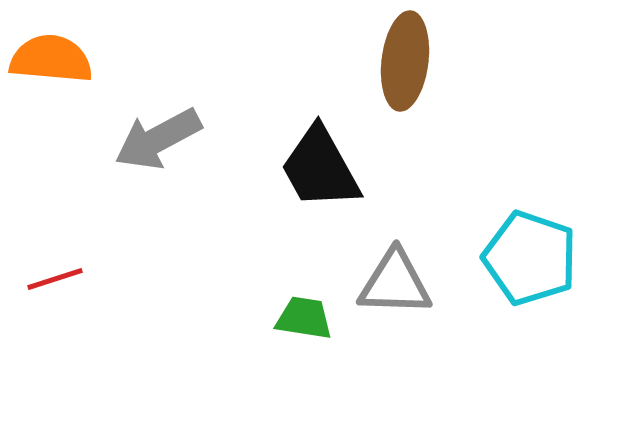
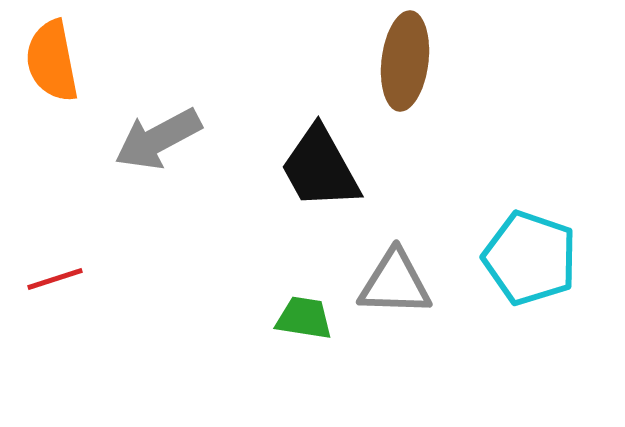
orange semicircle: moved 1 px right, 2 px down; rotated 106 degrees counterclockwise
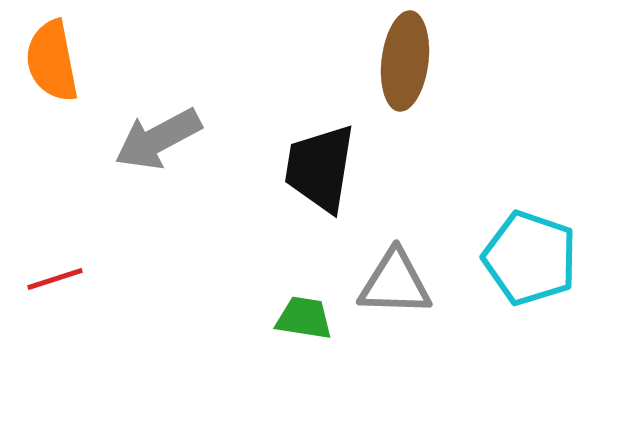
black trapezoid: rotated 38 degrees clockwise
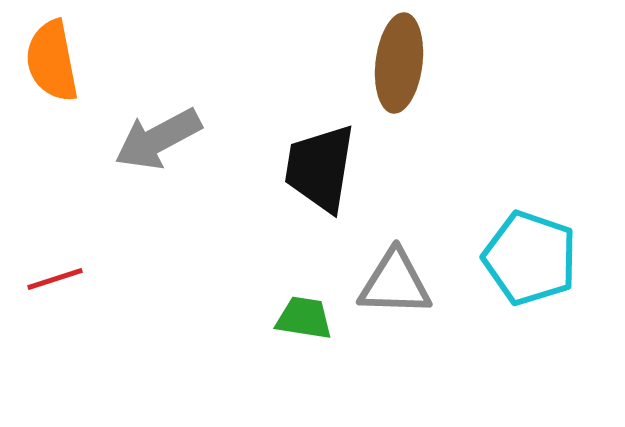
brown ellipse: moved 6 px left, 2 px down
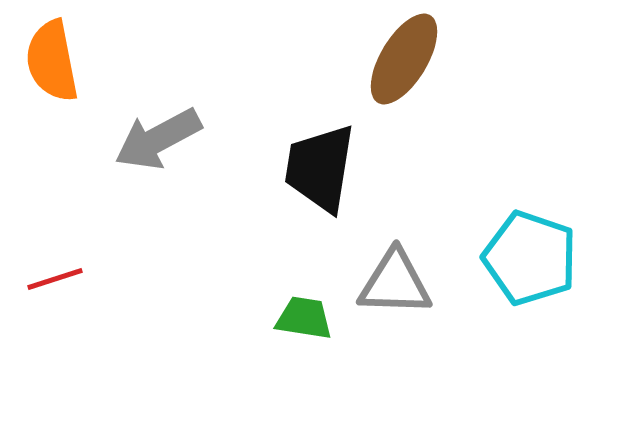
brown ellipse: moved 5 px right, 4 px up; rotated 24 degrees clockwise
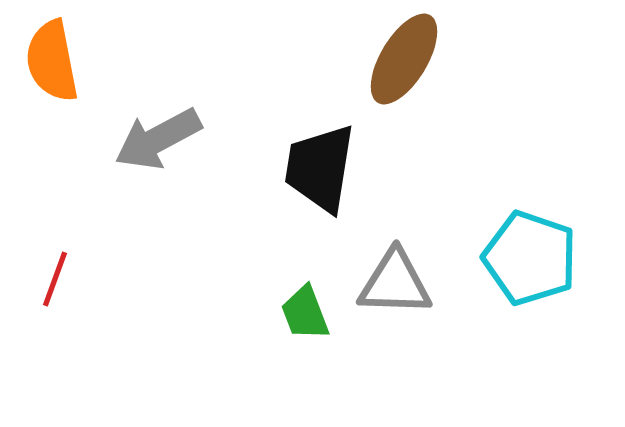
red line: rotated 52 degrees counterclockwise
green trapezoid: moved 1 px right, 5 px up; rotated 120 degrees counterclockwise
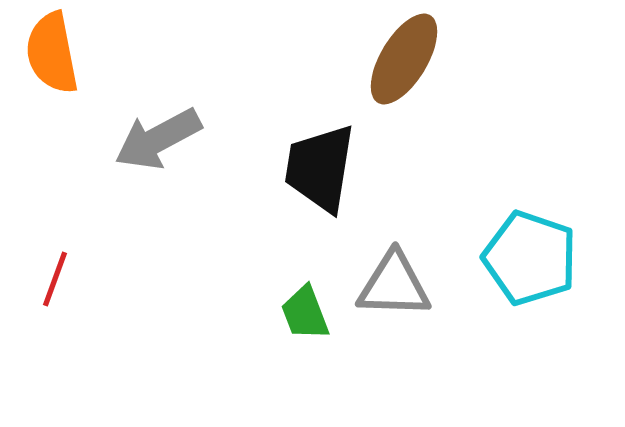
orange semicircle: moved 8 px up
gray triangle: moved 1 px left, 2 px down
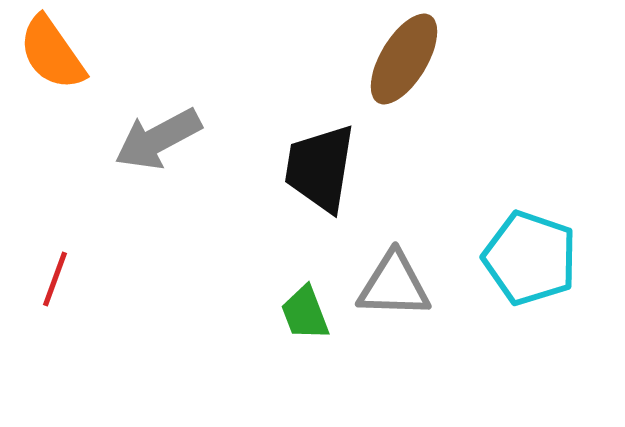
orange semicircle: rotated 24 degrees counterclockwise
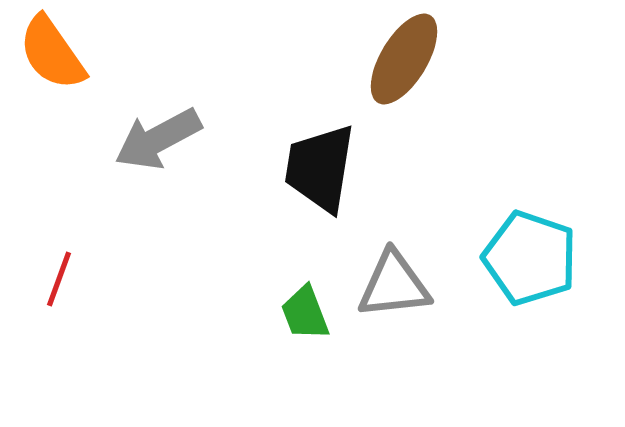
red line: moved 4 px right
gray triangle: rotated 8 degrees counterclockwise
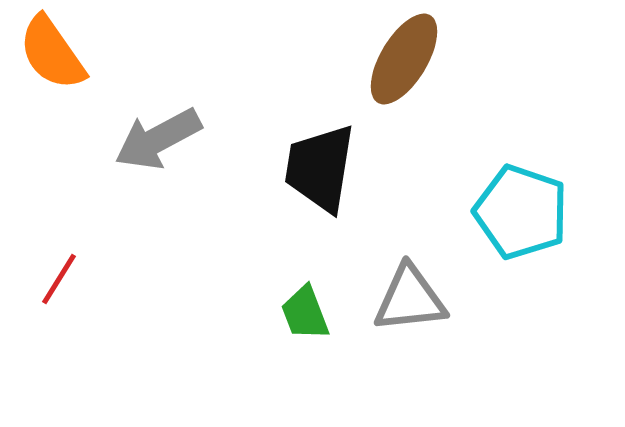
cyan pentagon: moved 9 px left, 46 px up
red line: rotated 12 degrees clockwise
gray triangle: moved 16 px right, 14 px down
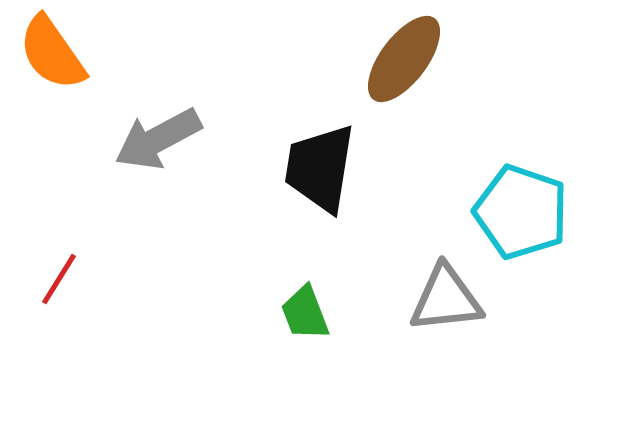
brown ellipse: rotated 6 degrees clockwise
gray triangle: moved 36 px right
